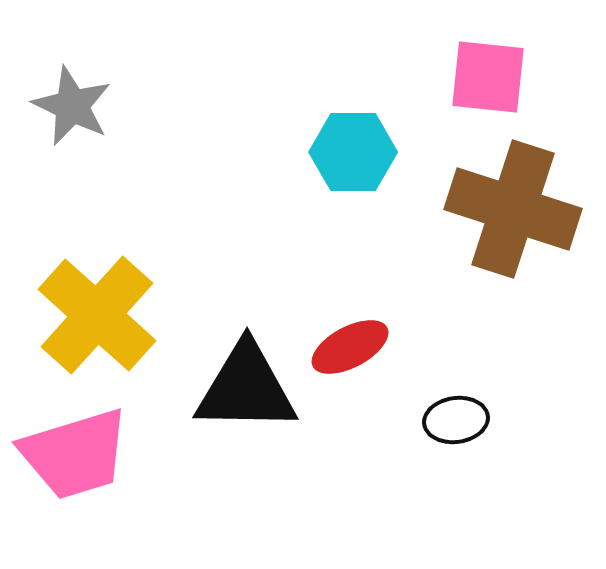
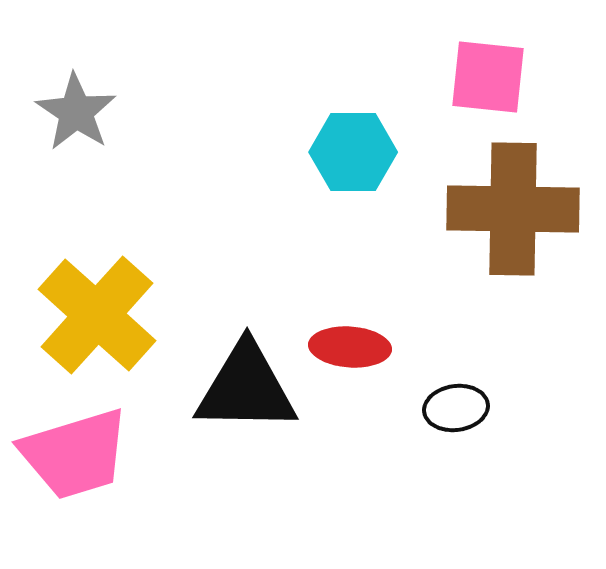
gray star: moved 4 px right, 6 px down; rotated 8 degrees clockwise
brown cross: rotated 17 degrees counterclockwise
red ellipse: rotated 32 degrees clockwise
black ellipse: moved 12 px up
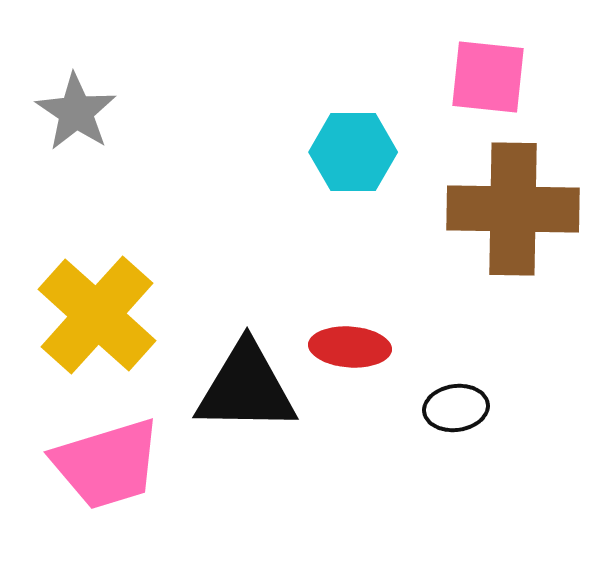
pink trapezoid: moved 32 px right, 10 px down
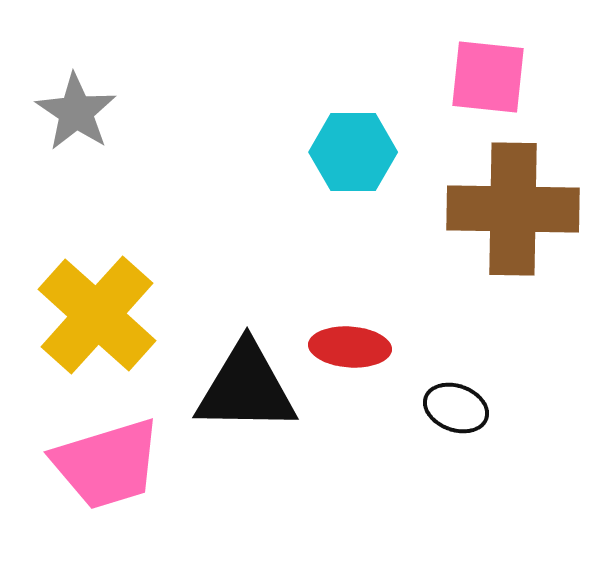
black ellipse: rotated 28 degrees clockwise
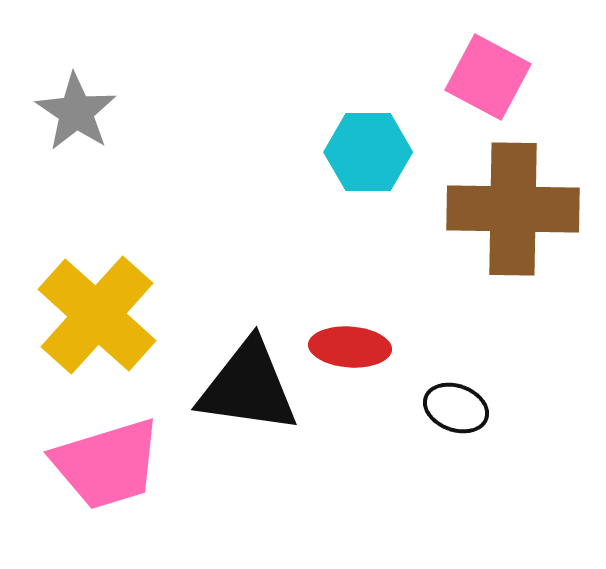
pink square: rotated 22 degrees clockwise
cyan hexagon: moved 15 px right
black triangle: moved 2 px right, 1 px up; rotated 7 degrees clockwise
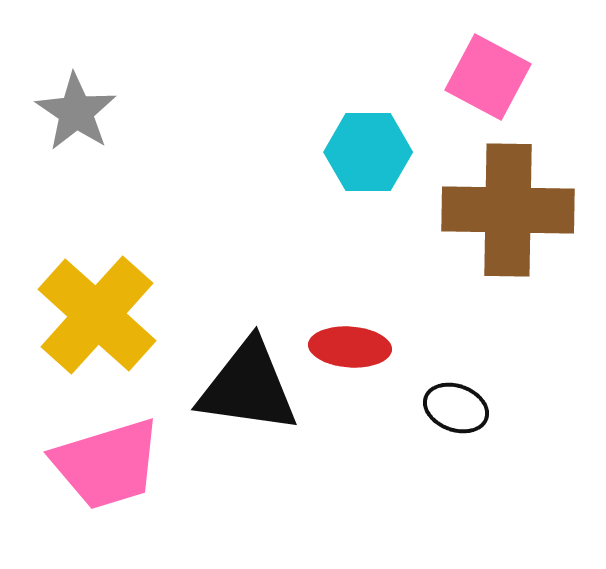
brown cross: moved 5 px left, 1 px down
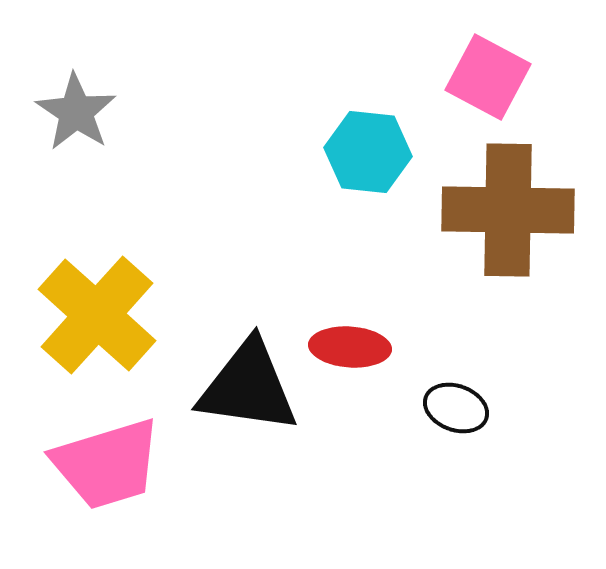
cyan hexagon: rotated 6 degrees clockwise
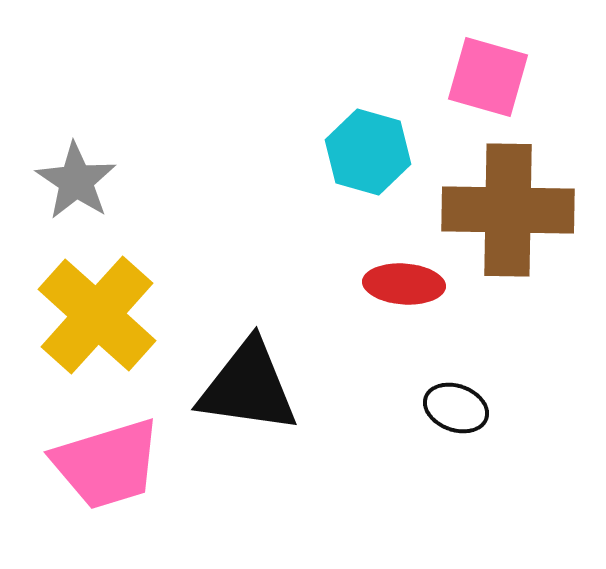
pink square: rotated 12 degrees counterclockwise
gray star: moved 69 px down
cyan hexagon: rotated 10 degrees clockwise
red ellipse: moved 54 px right, 63 px up
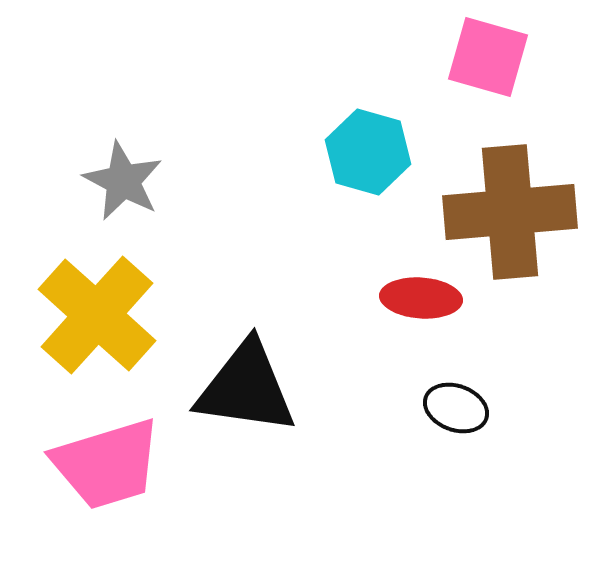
pink square: moved 20 px up
gray star: moved 47 px right; rotated 6 degrees counterclockwise
brown cross: moved 2 px right, 2 px down; rotated 6 degrees counterclockwise
red ellipse: moved 17 px right, 14 px down
black triangle: moved 2 px left, 1 px down
